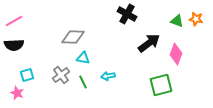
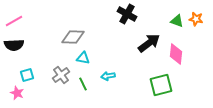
pink diamond: rotated 15 degrees counterclockwise
green line: moved 2 px down
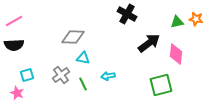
green triangle: moved 1 px down; rotated 32 degrees counterclockwise
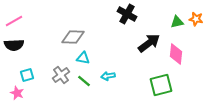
green line: moved 1 px right, 3 px up; rotated 24 degrees counterclockwise
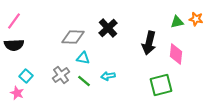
black cross: moved 19 px left, 14 px down; rotated 18 degrees clockwise
pink line: rotated 24 degrees counterclockwise
black arrow: rotated 140 degrees clockwise
cyan square: moved 1 px left, 1 px down; rotated 32 degrees counterclockwise
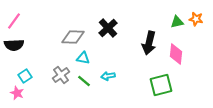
cyan square: moved 1 px left; rotated 16 degrees clockwise
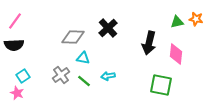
pink line: moved 1 px right
cyan square: moved 2 px left
green square: rotated 25 degrees clockwise
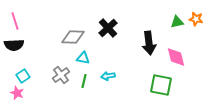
pink line: rotated 54 degrees counterclockwise
black arrow: rotated 20 degrees counterclockwise
pink diamond: moved 3 px down; rotated 20 degrees counterclockwise
green line: rotated 64 degrees clockwise
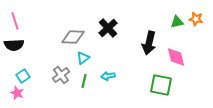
black arrow: rotated 20 degrees clockwise
cyan triangle: rotated 48 degrees counterclockwise
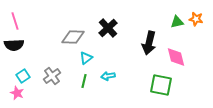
cyan triangle: moved 3 px right
gray cross: moved 9 px left, 1 px down
